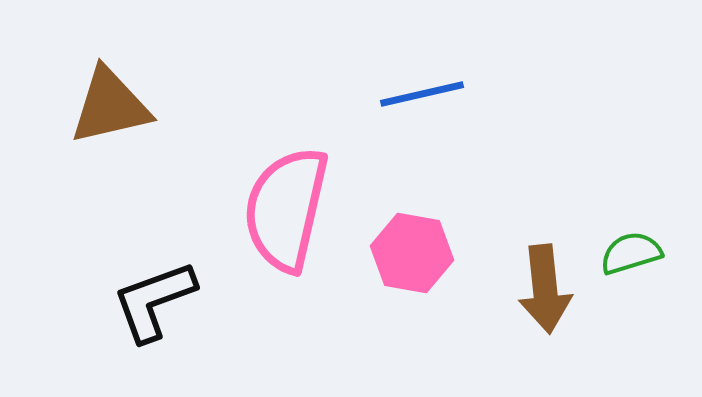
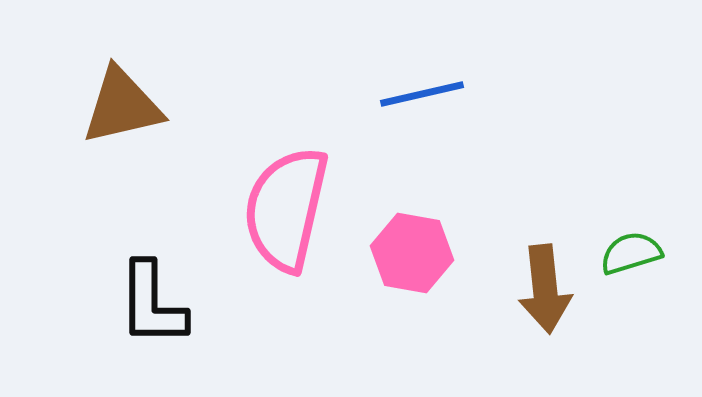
brown triangle: moved 12 px right
black L-shape: moved 2 px left, 3 px down; rotated 70 degrees counterclockwise
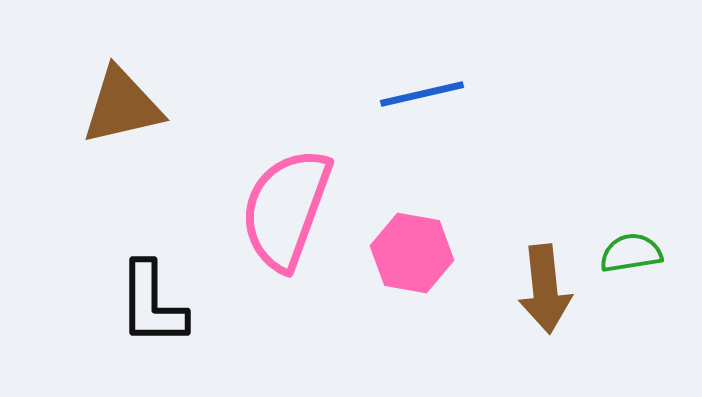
pink semicircle: rotated 7 degrees clockwise
green semicircle: rotated 8 degrees clockwise
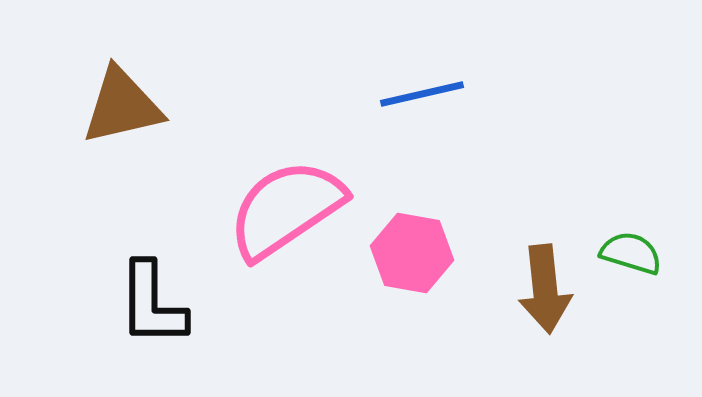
pink semicircle: rotated 36 degrees clockwise
green semicircle: rotated 26 degrees clockwise
